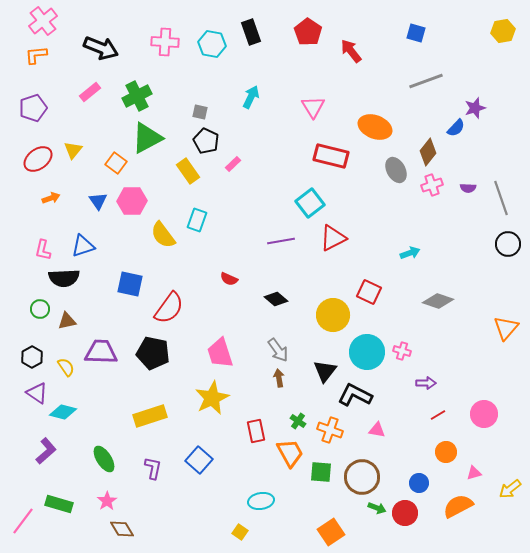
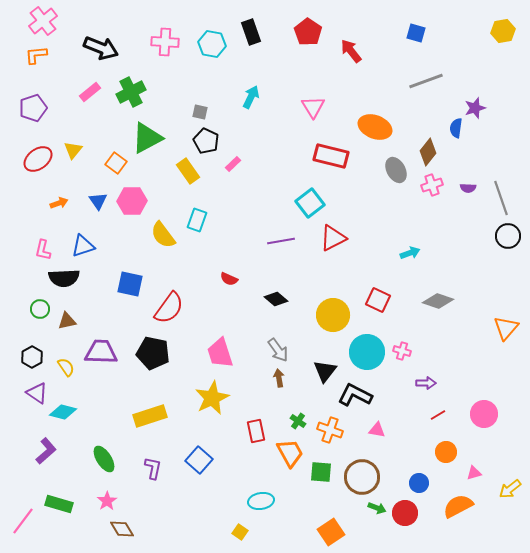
green cross at (137, 96): moved 6 px left, 4 px up
blue semicircle at (456, 128): rotated 144 degrees clockwise
orange arrow at (51, 198): moved 8 px right, 5 px down
black circle at (508, 244): moved 8 px up
red square at (369, 292): moved 9 px right, 8 px down
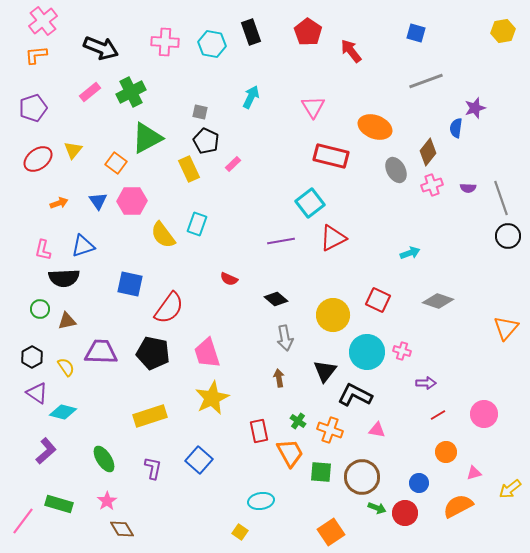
yellow rectangle at (188, 171): moved 1 px right, 2 px up; rotated 10 degrees clockwise
cyan rectangle at (197, 220): moved 4 px down
gray arrow at (278, 350): moved 7 px right, 12 px up; rotated 25 degrees clockwise
pink trapezoid at (220, 353): moved 13 px left
red rectangle at (256, 431): moved 3 px right
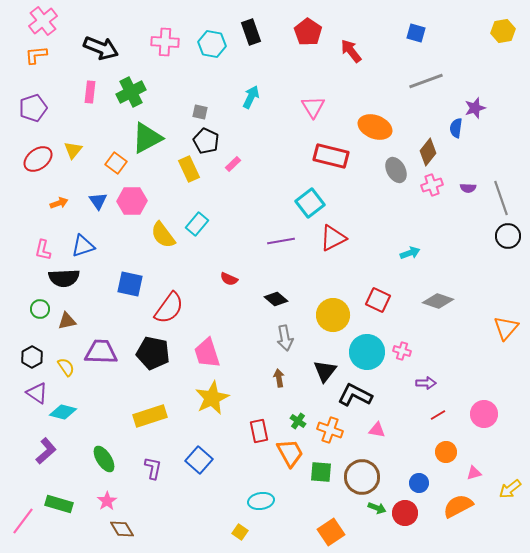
pink rectangle at (90, 92): rotated 45 degrees counterclockwise
cyan rectangle at (197, 224): rotated 20 degrees clockwise
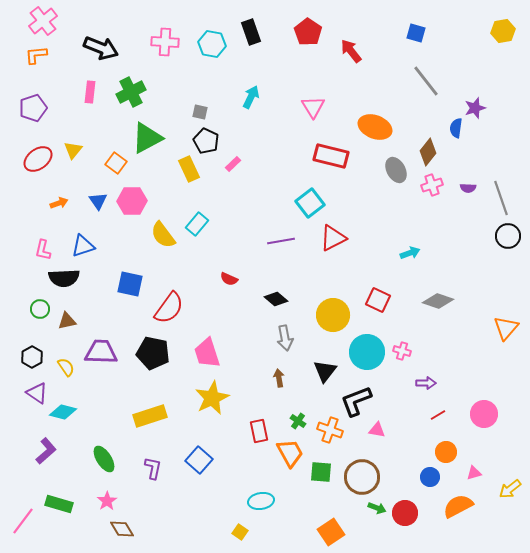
gray line at (426, 81): rotated 72 degrees clockwise
black L-shape at (355, 395): moved 1 px right, 6 px down; rotated 48 degrees counterclockwise
blue circle at (419, 483): moved 11 px right, 6 px up
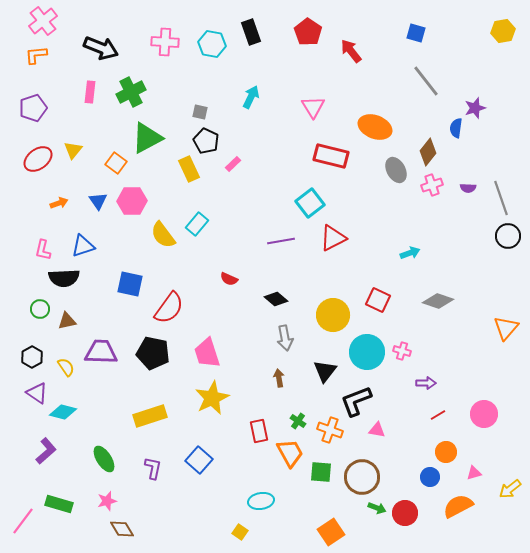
pink star at (107, 501): rotated 18 degrees clockwise
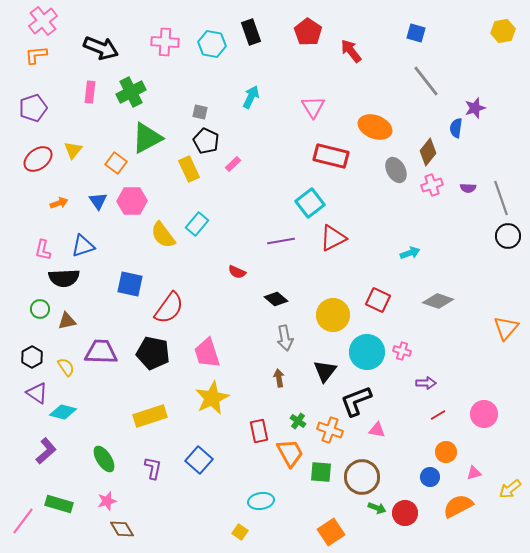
red semicircle at (229, 279): moved 8 px right, 7 px up
